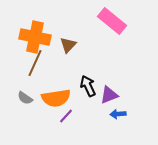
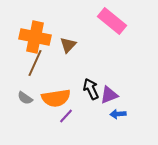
black arrow: moved 3 px right, 3 px down
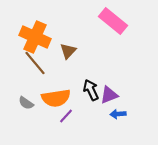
pink rectangle: moved 1 px right
orange cross: rotated 12 degrees clockwise
brown triangle: moved 6 px down
brown line: rotated 64 degrees counterclockwise
black arrow: moved 1 px down
gray semicircle: moved 1 px right, 5 px down
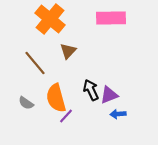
pink rectangle: moved 2 px left, 3 px up; rotated 40 degrees counterclockwise
orange cross: moved 15 px right, 18 px up; rotated 16 degrees clockwise
orange semicircle: rotated 84 degrees clockwise
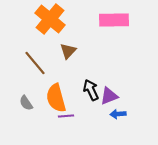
pink rectangle: moved 3 px right, 2 px down
purple triangle: moved 1 px down
gray semicircle: rotated 21 degrees clockwise
purple line: rotated 42 degrees clockwise
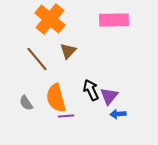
brown line: moved 2 px right, 4 px up
purple triangle: rotated 30 degrees counterclockwise
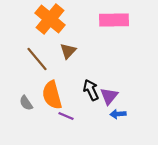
orange semicircle: moved 4 px left, 3 px up
purple line: rotated 28 degrees clockwise
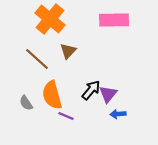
brown line: rotated 8 degrees counterclockwise
black arrow: rotated 65 degrees clockwise
purple triangle: moved 1 px left, 2 px up
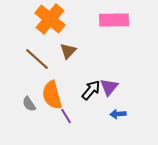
purple triangle: moved 1 px right, 7 px up
gray semicircle: moved 3 px right, 1 px down
purple line: rotated 35 degrees clockwise
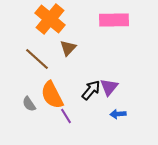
brown triangle: moved 3 px up
orange semicircle: rotated 12 degrees counterclockwise
